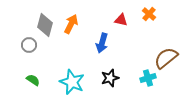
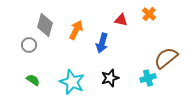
orange arrow: moved 5 px right, 6 px down
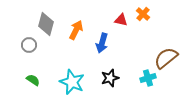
orange cross: moved 6 px left
gray diamond: moved 1 px right, 1 px up
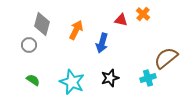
gray diamond: moved 4 px left
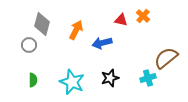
orange cross: moved 2 px down
blue arrow: rotated 60 degrees clockwise
green semicircle: rotated 56 degrees clockwise
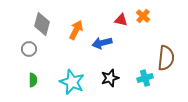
gray circle: moved 4 px down
brown semicircle: rotated 135 degrees clockwise
cyan cross: moved 3 px left
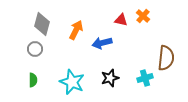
gray circle: moved 6 px right
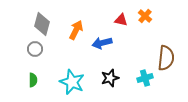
orange cross: moved 2 px right
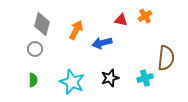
orange cross: rotated 16 degrees clockwise
